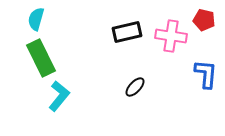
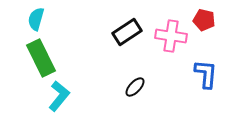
black rectangle: rotated 20 degrees counterclockwise
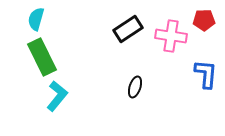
red pentagon: rotated 15 degrees counterclockwise
black rectangle: moved 1 px right, 3 px up
green rectangle: moved 1 px right, 1 px up
black ellipse: rotated 25 degrees counterclockwise
cyan L-shape: moved 2 px left
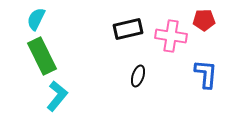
cyan semicircle: rotated 10 degrees clockwise
black rectangle: rotated 20 degrees clockwise
green rectangle: moved 1 px up
black ellipse: moved 3 px right, 11 px up
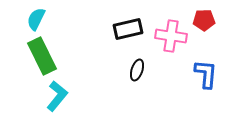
black ellipse: moved 1 px left, 6 px up
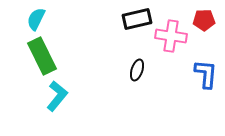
black rectangle: moved 9 px right, 10 px up
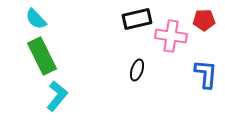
cyan semicircle: rotated 70 degrees counterclockwise
